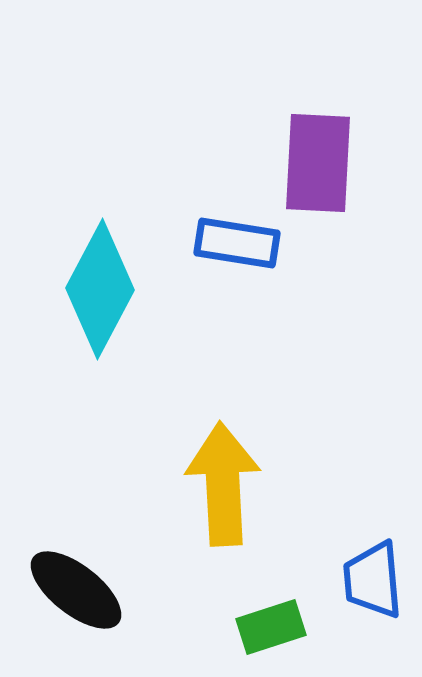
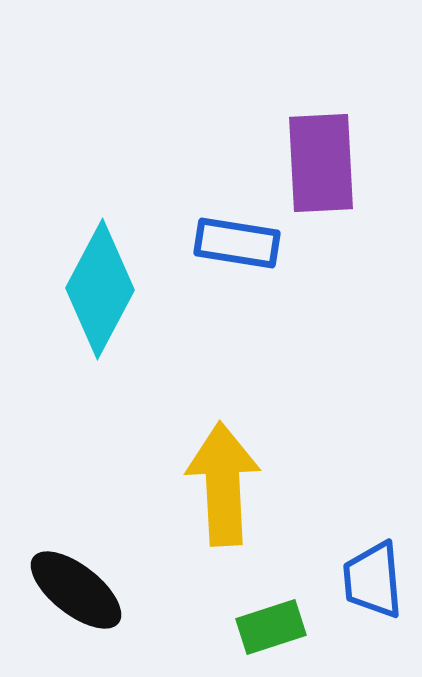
purple rectangle: moved 3 px right; rotated 6 degrees counterclockwise
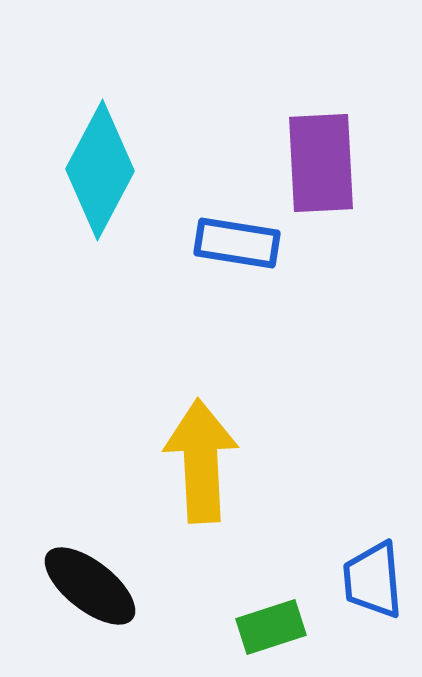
cyan diamond: moved 119 px up
yellow arrow: moved 22 px left, 23 px up
black ellipse: moved 14 px right, 4 px up
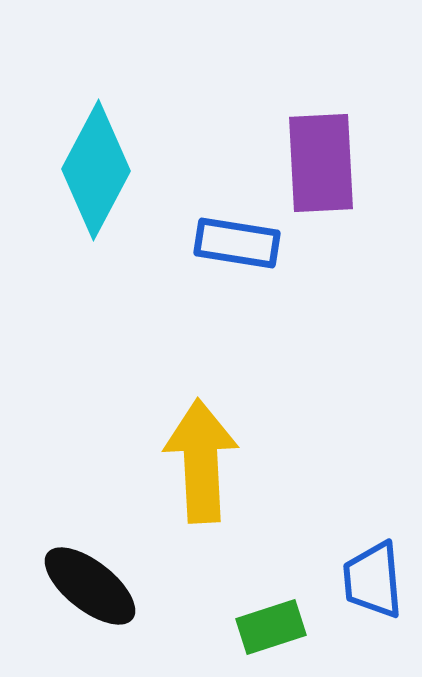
cyan diamond: moved 4 px left
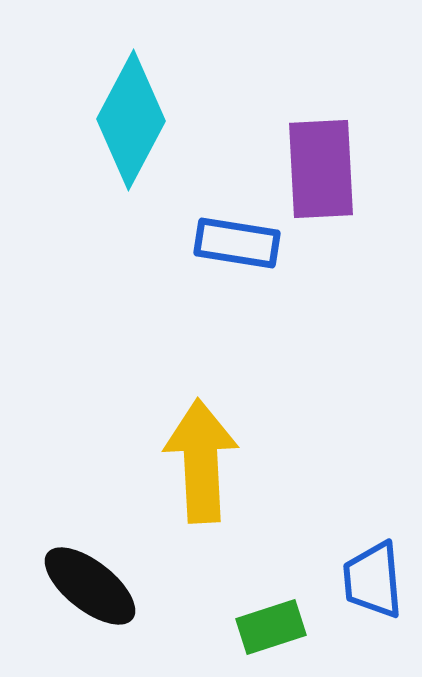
purple rectangle: moved 6 px down
cyan diamond: moved 35 px right, 50 px up
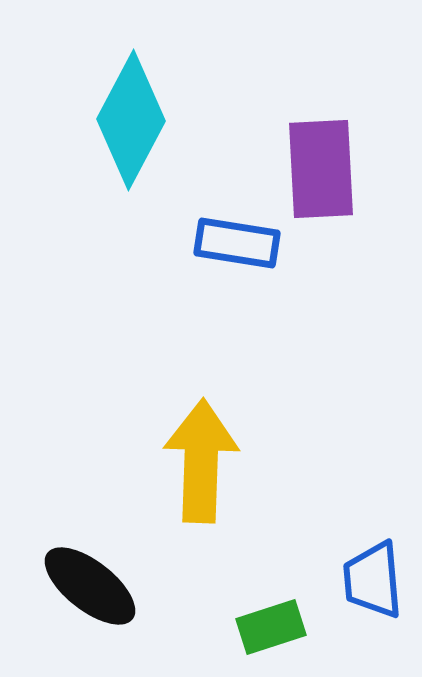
yellow arrow: rotated 5 degrees clockwise
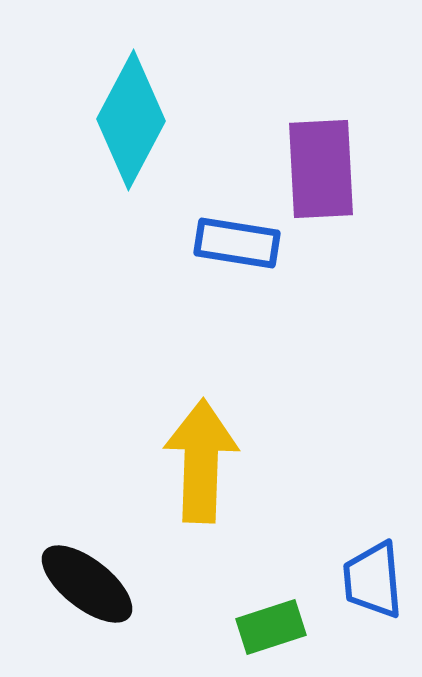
black ellipse: moved 3 px left, 2 px up
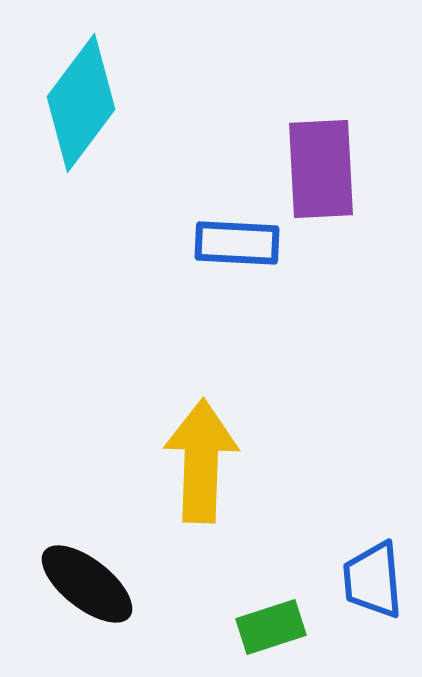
cyan diamond: moved 50 px left, 17 px up; rotated 9 degrees clockwise
blue rectangle: rotated 6 degrees counterclockwise
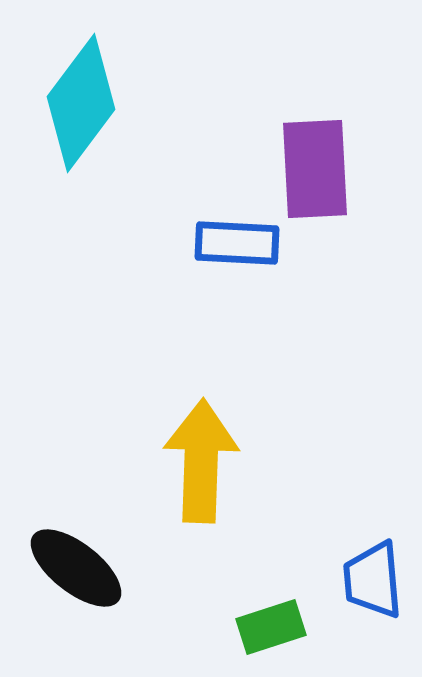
purple rectangle: moved 6 px left
black ellipse: moved 11 px left, 16 px up
